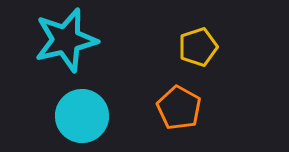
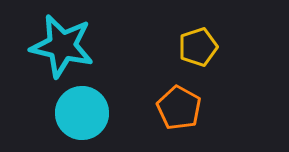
cyan star: moved 4 px left, 6 px down; rotated 26 degrees clockwise
cyan circle: moved 3 px up
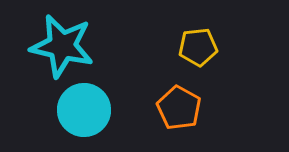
yellow pentagon: rotated 12 degrees clockwise
cyan circle: moved 2 px right, 3 px up
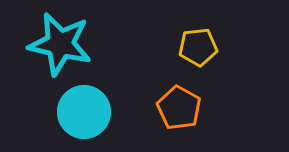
cyan star: moved 2 px left, 2 px up
cyan circle: moved 2 px down
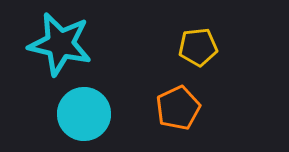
orange pentagon: moved 1 px left; rotated 18 degrees clockwise
cyan circle: moved 2 px down
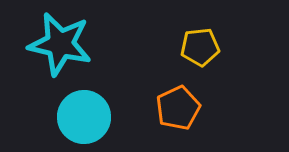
yellow pentagon: moved 2 px right
cyan circle: moved 3 px down
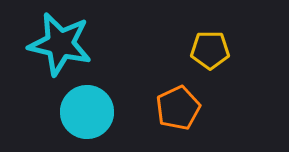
yellow pentagon: moved 10 px right, 3 px down; rotated 6 degrees clockwise
cyan circle: moved 3 px right, 5 px up
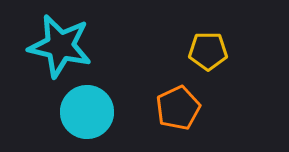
cyan star: moved 2 px down
yellow pentagon: moved 2 px left, 1 px down
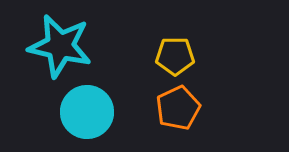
yellow pentagon: moved 33 px left, 5 px down
